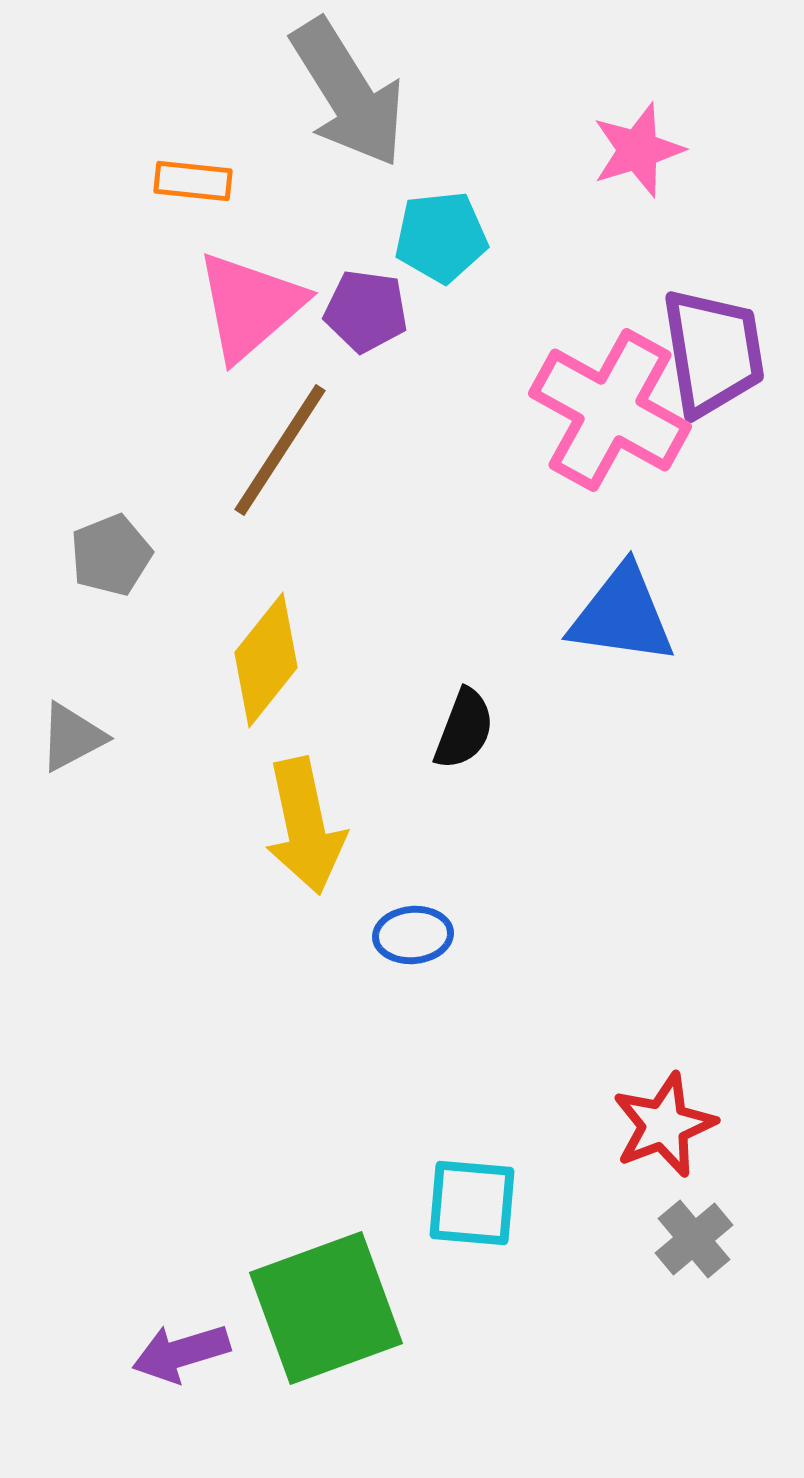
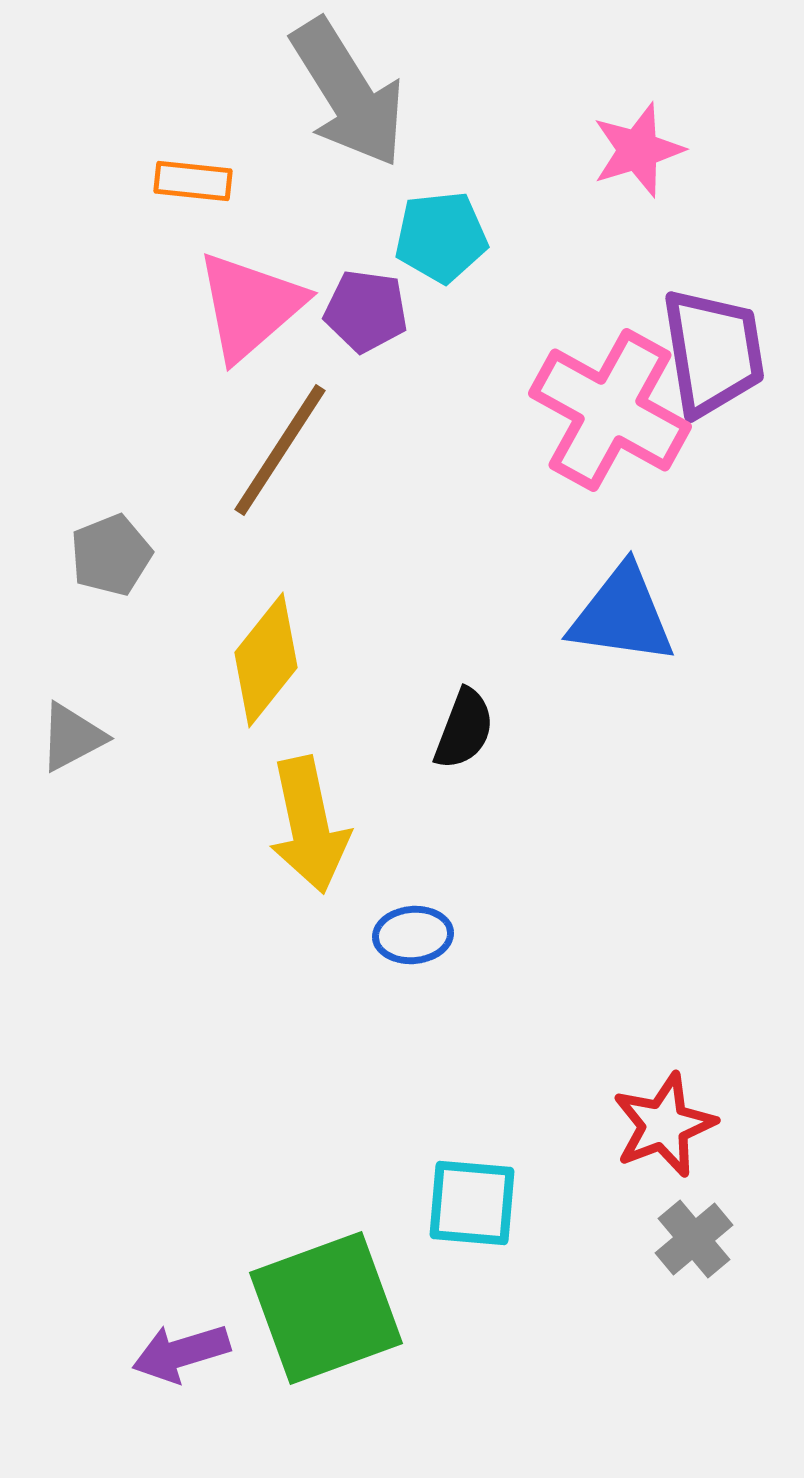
yellow arrow: moved 4 px right, 1 px up
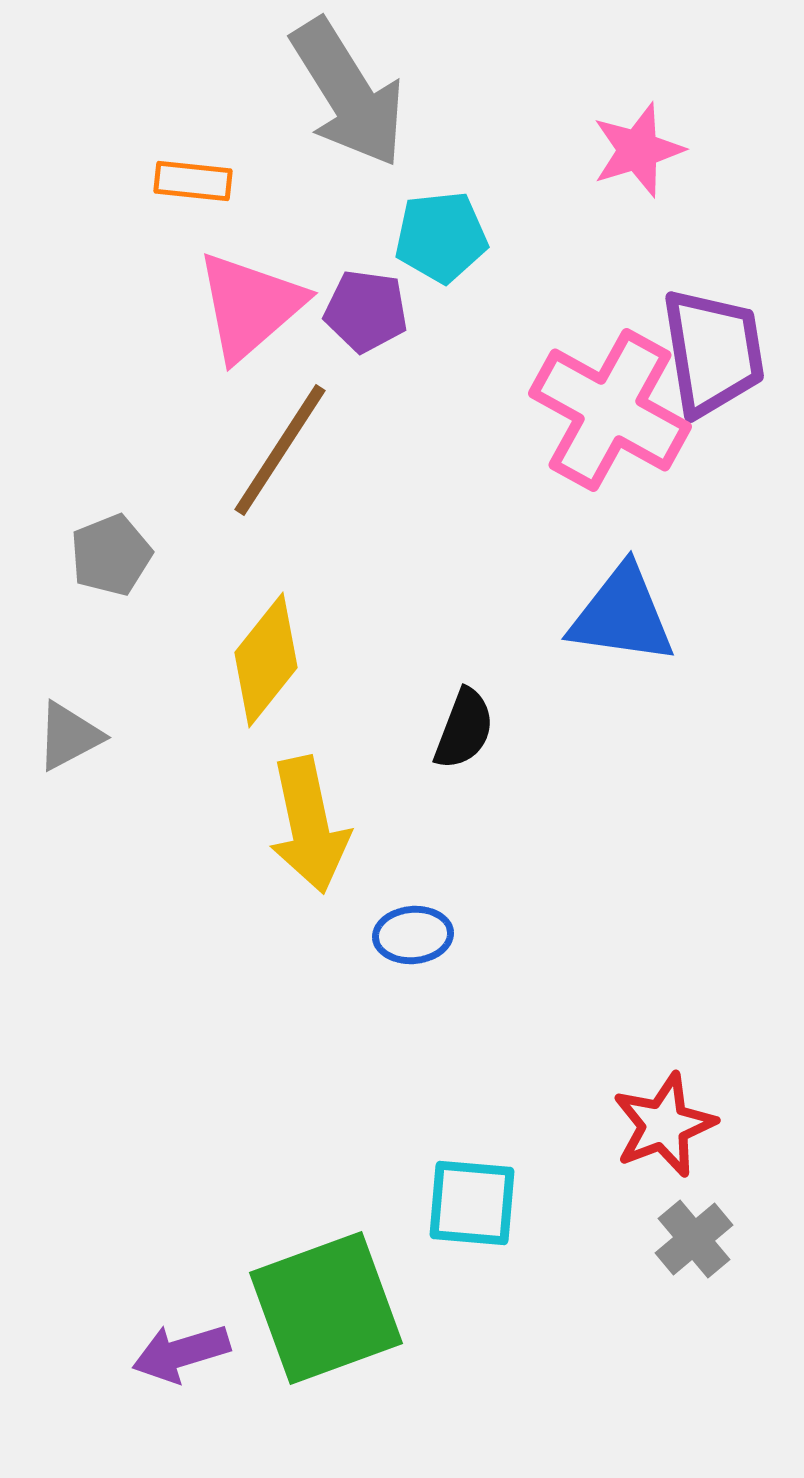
gray triangle: moved 3 px left, 1 px up
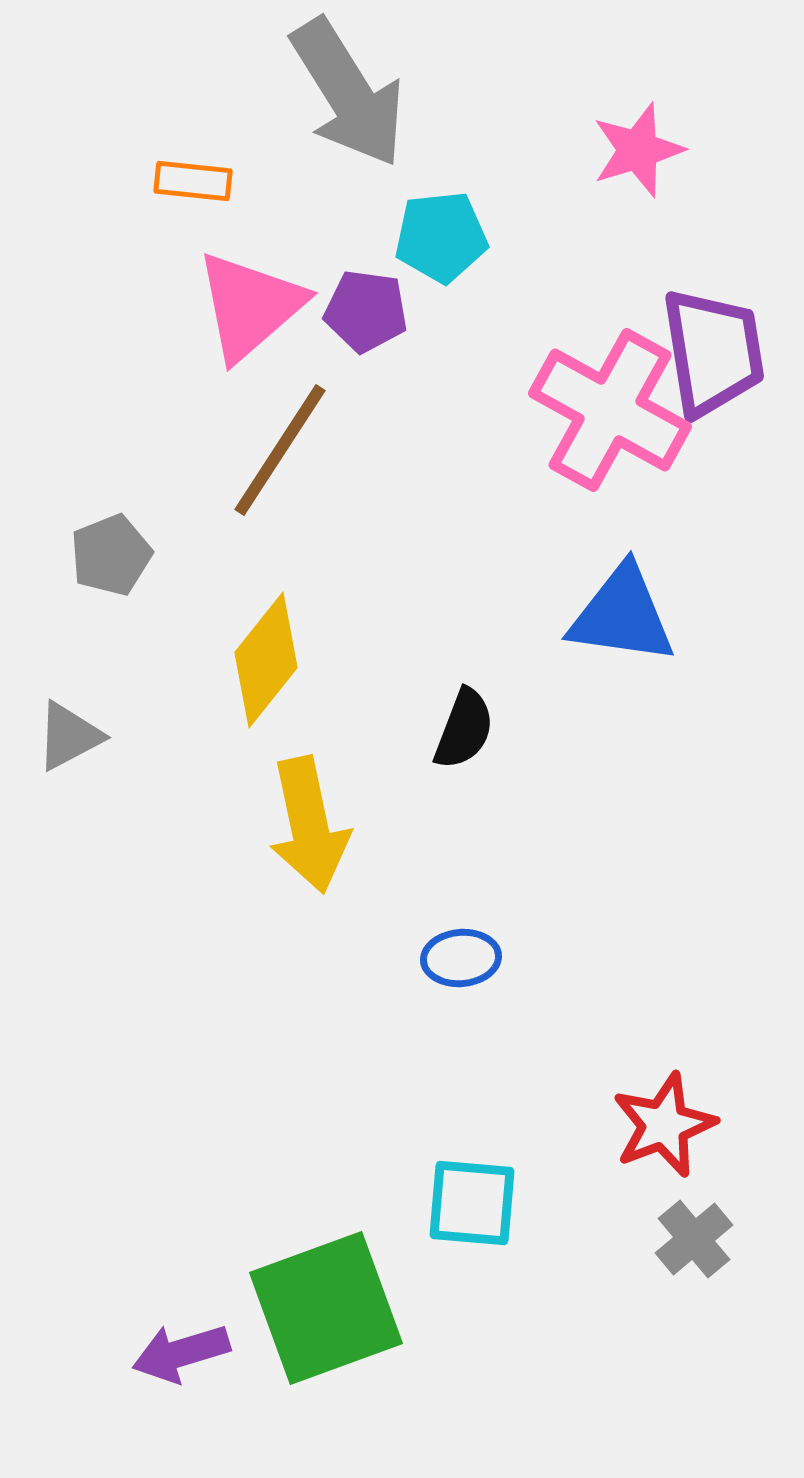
blue ellipse: moved 48 px right, 23 px down
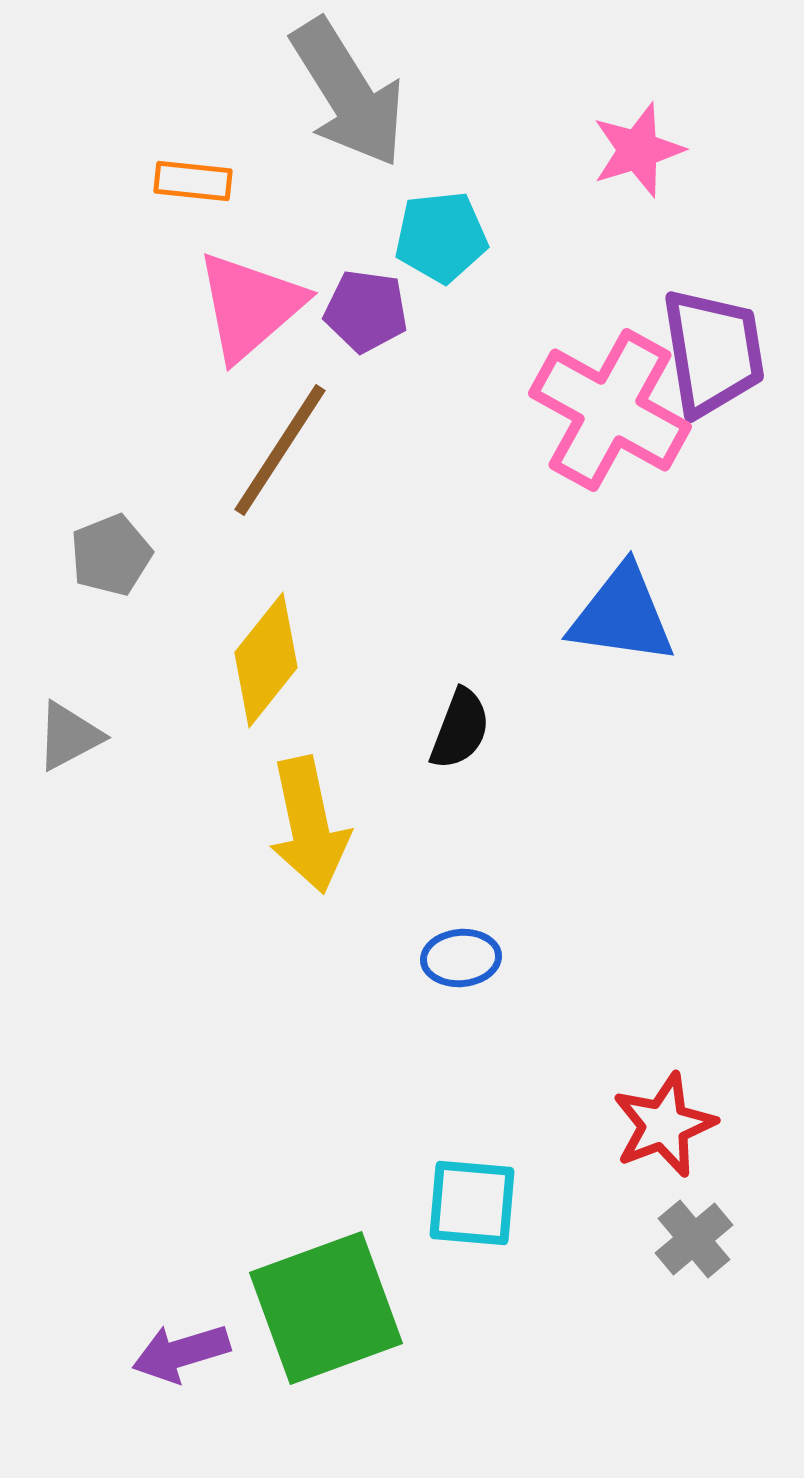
black semicircle: moved 4 px left
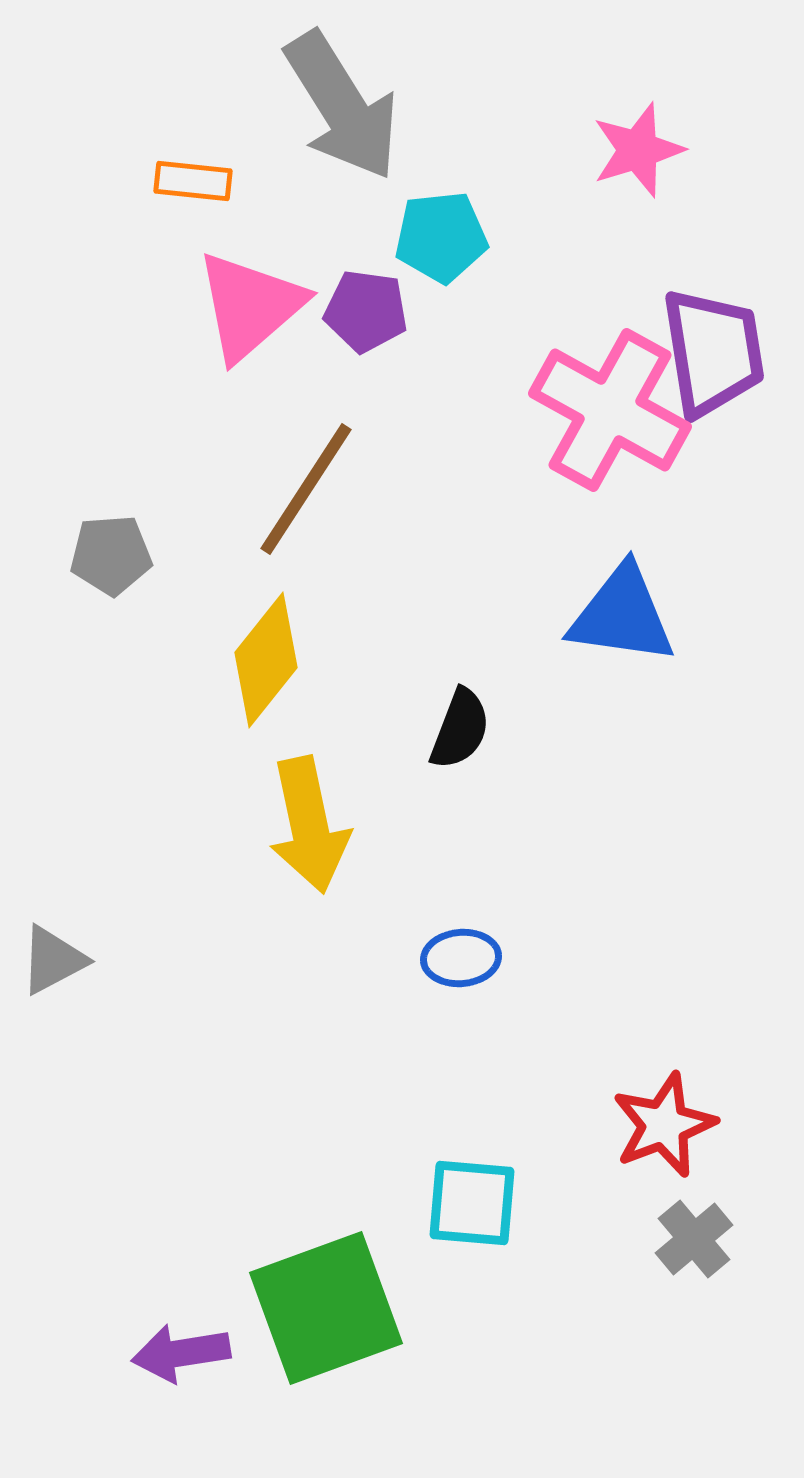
gray arrow: moved 6 px left, 13 px down
brown line: moved 26 px right, 39 px down
gray pentagon: rotated 18 degrees clockwise
gray triangle: moved 16 px left, 224 px down
purple arrow: rotated 8 degrees clockwise
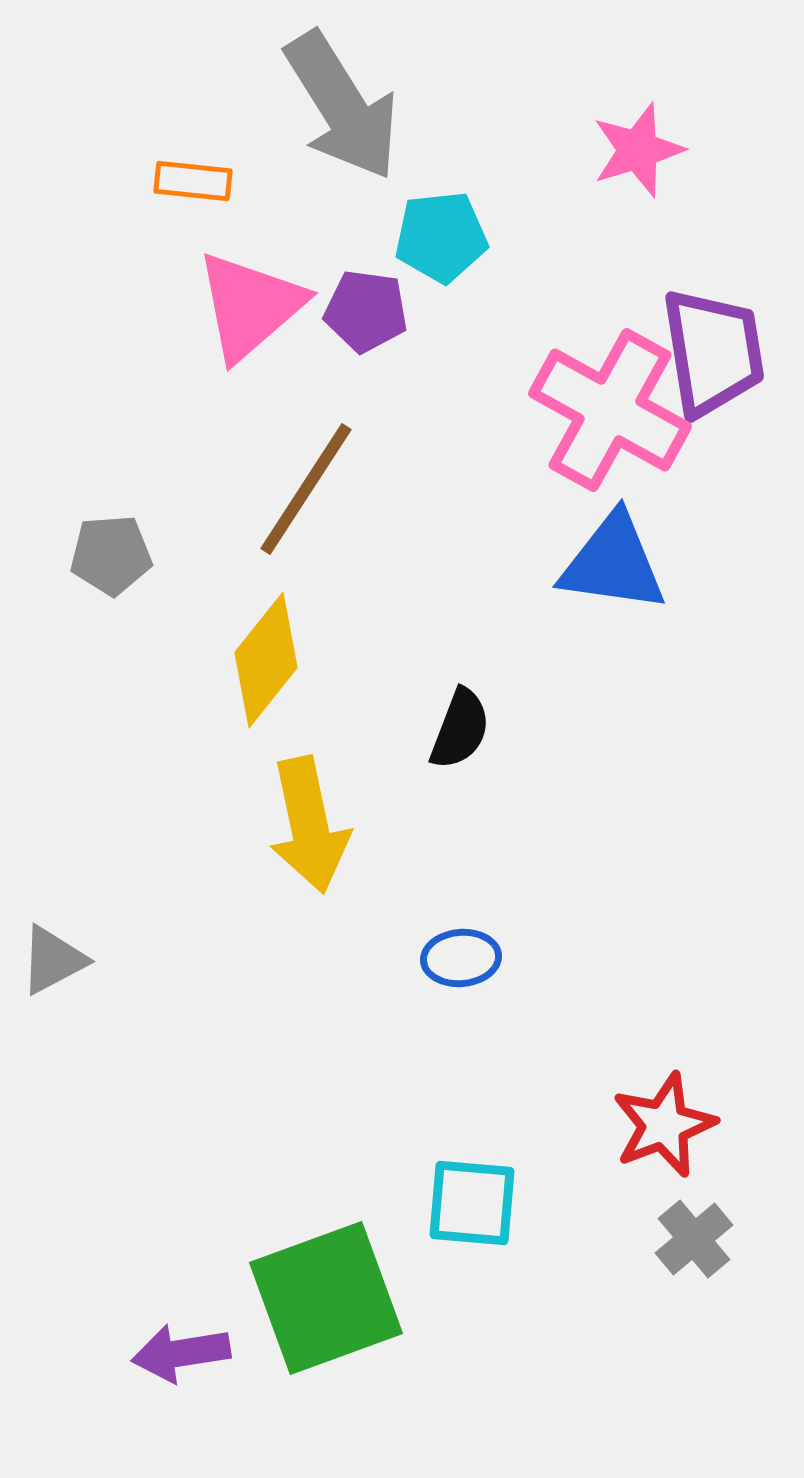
blue triangle: moved 9 px left, 52 px up
green square: moved 10 px up
